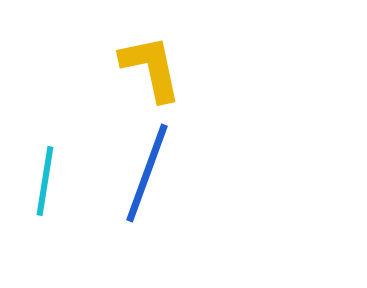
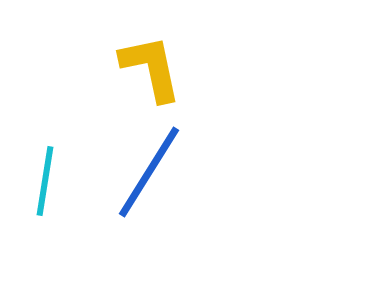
blue line: moved 2 px right, 1 px up; rotated 12 degrees clockwise
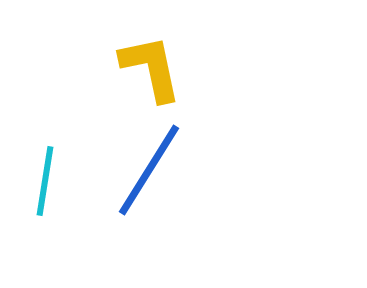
blue line: moved 2 px up
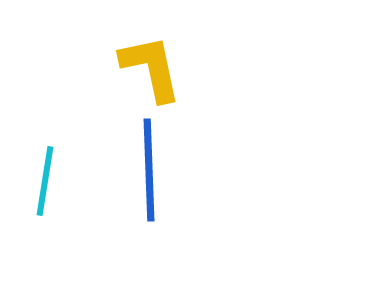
blue line: rotated 34 degrees counterclockwise
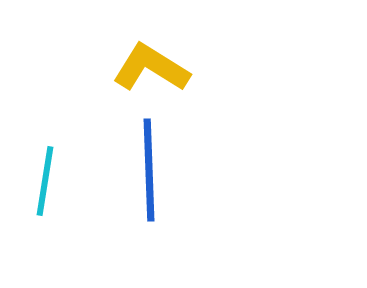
yellow L-shape: rotated 46 degrees counterclockwise
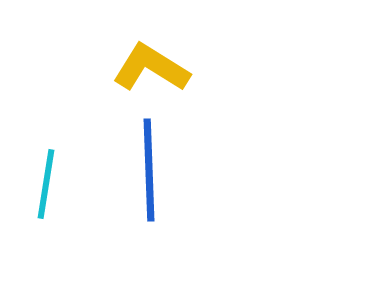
cyan line: moved 1 px right, 3 px down
